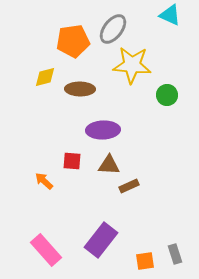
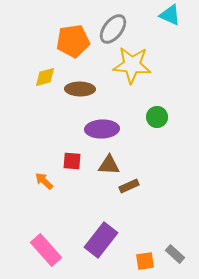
green circle: moved 10 px left, 22 px down
purple ellipse: moved 1 px left, 1 px up
gray rectangle: rotated 30 degrees counterclockwise
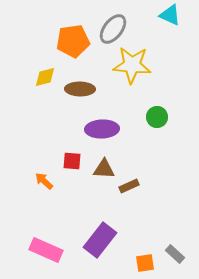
brown triangle: moved 5 px left, 4 px down
purple rectangle: moved 1 px left
pink rectangle: rotated 24 degrees counterclockwise
orange square: moved 2 px down
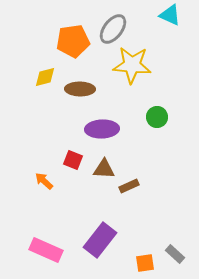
red square: moved 1 px right, 1 px up; rotated 18 degrees clockwise
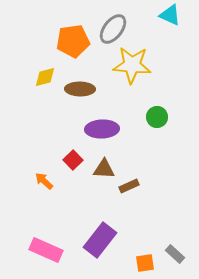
red square: rotated 24 degrees clockwise
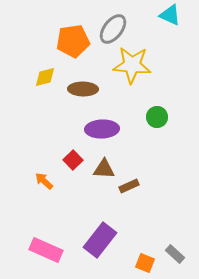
brown ellipse: moved 3 px right
orange square: rotated 30 degrees clockwise
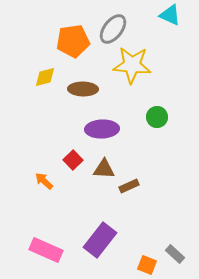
orange square: moved 2 px right, 2 px down
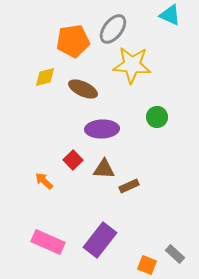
brown ellipse: rotated 24 degrees clockwise
pink rectangle: moved 2 px right, 8 px up
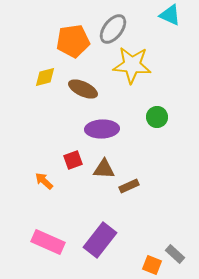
red square: rotated 24 degrees clockwise
orange square: moved 5 px right
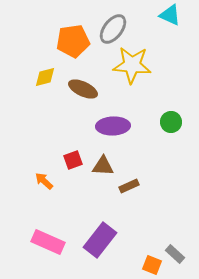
green circle: moved 14 px right, 5 px down
purple ellipse: moved 11 px right, 3 px up
brown triangle: moved 1 px left, 3 px up
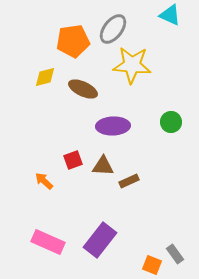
brown rectangle: moved 5 px up
gray rectangle: rotated 12 degrees clockwise
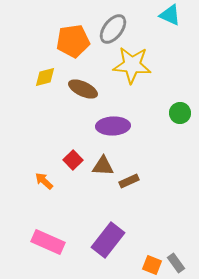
green circle: moved 9 px right, 9 px up
red square: rotated 24 degrees counterclockwise
purple rectangle: moved 8 px right
gray rectangle: moved 1 px right, 9 px down
